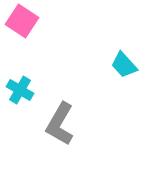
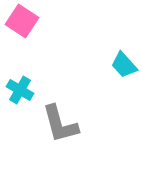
gray L-shape: rotated 45 degrees counterclockwise
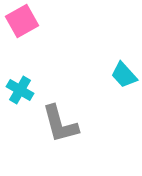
pink square: rotated 28 degrees clockwise
cyan trapezoid: moved 10 px down
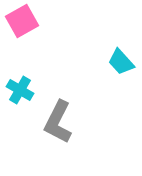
cyan trapezoid: moved 3 px left, 13 px up
gray L-shape: moved 2 px left, 2 px up; rotated 42 degrees clockwise
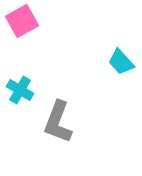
gray L-shape: rotated 6 degrees counterclockwise
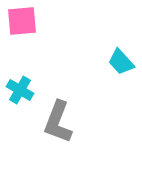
pink square: rotated 24 degrees clockwise
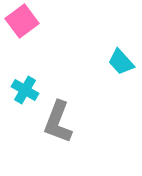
pink square: rotated 32 degrees counterclockwise
cyan cross: moved 5 px right
